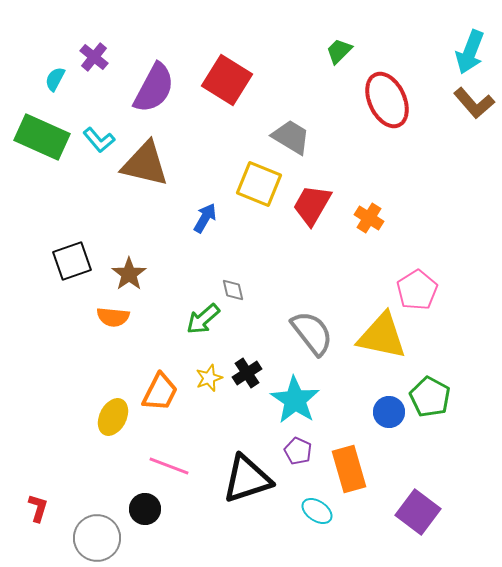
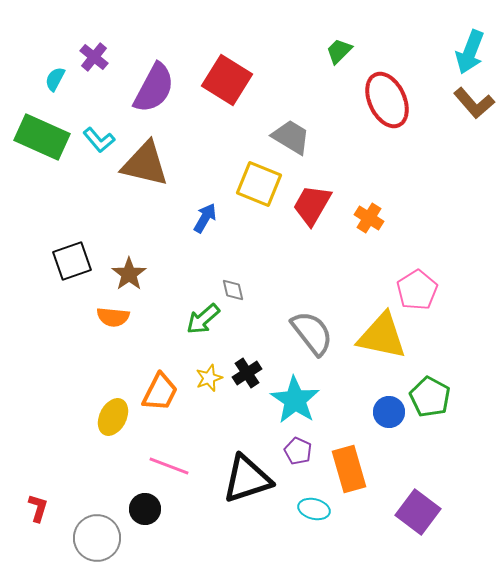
cyan ellipse: moved 3 px left, 2 px up; rotated 20 degrees counterclockwise
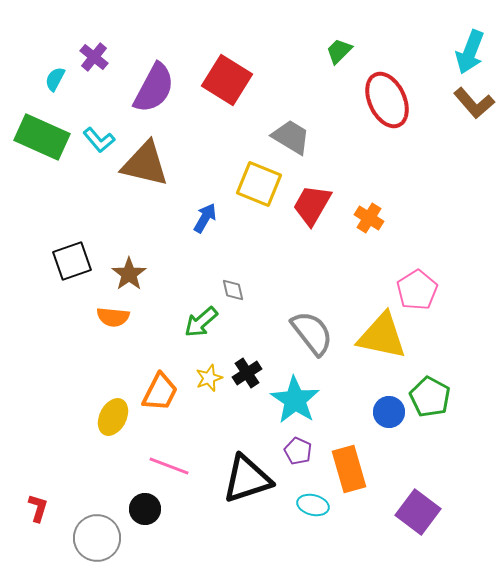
green arrow: moved 2 px left, 3 px down
cyan ellipse: moved 1 px left, 4 px up
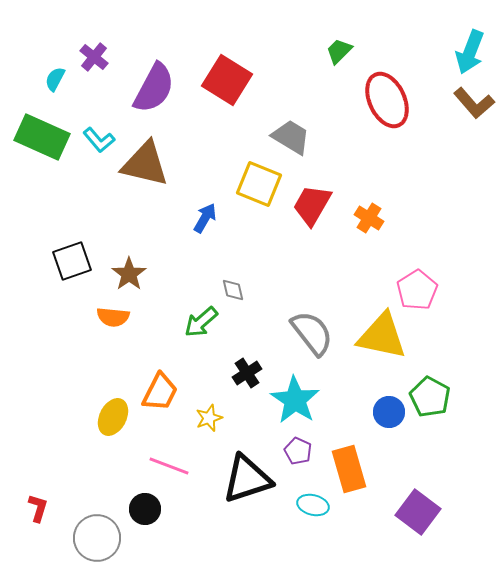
yellow star: moved 40 px down
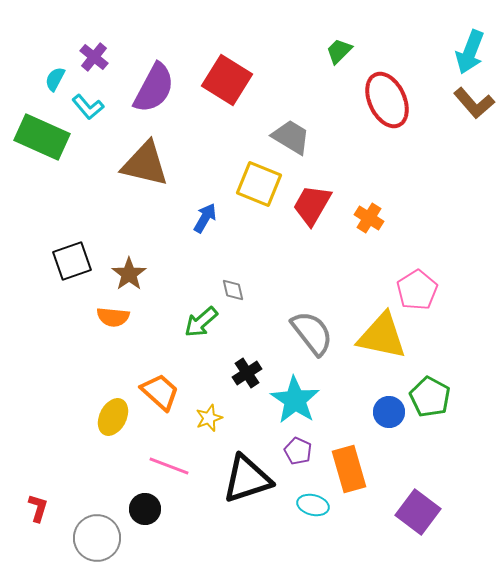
cyan L-shape: moved 11 px left, 33 px up
orange trapezoid: rotated 75 degrees counterclockwise
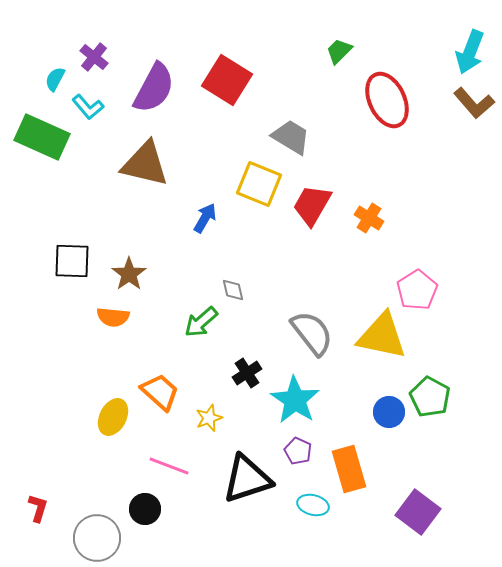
black square: rotated 21 degrees clockwise
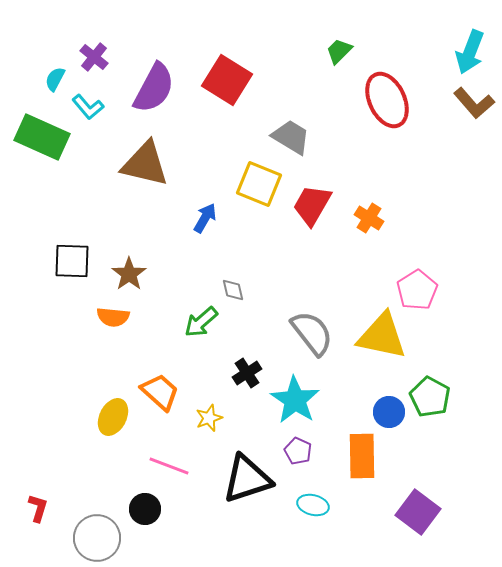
orange rectangle: moved 13 px right, 13 px up; rotated 15 degrees clockwise
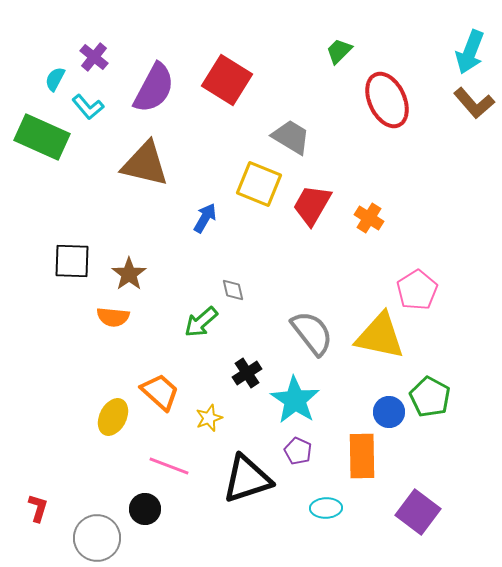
yellow triangle: moved 2 px left
cyan ellipse: moved 13 px right, 3 px down; rotated 16 degrees counterclockwise
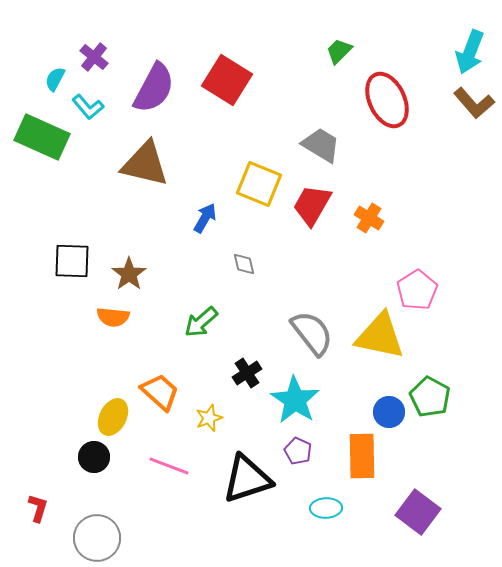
gray trapezoid: moved 30 px right, 8 px down
gray diamond: moved 11 px right, 26 px up
black circle: moved 51 px left, 52 px up
